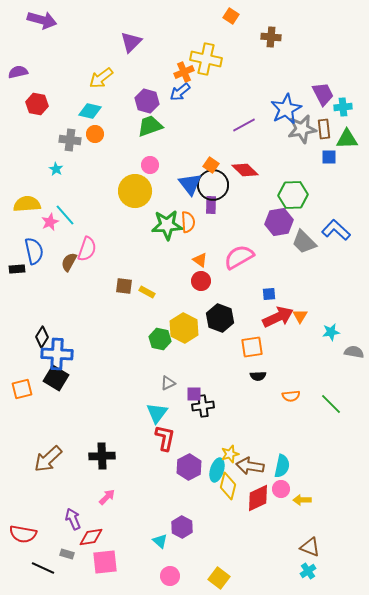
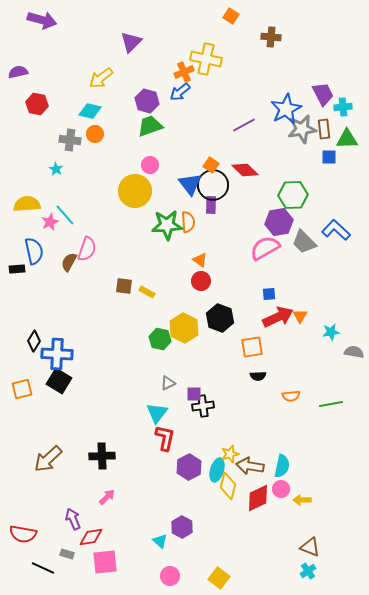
pink semicircle at (239, 257): moved 26 px right, 9 px up
black diamond at (42, 337): moved 8 px left, 4 px down
black square at (56, 378): moved 3 px right, 3 px down
green line at (331, 404): rotated 55 degrees counterclockwise
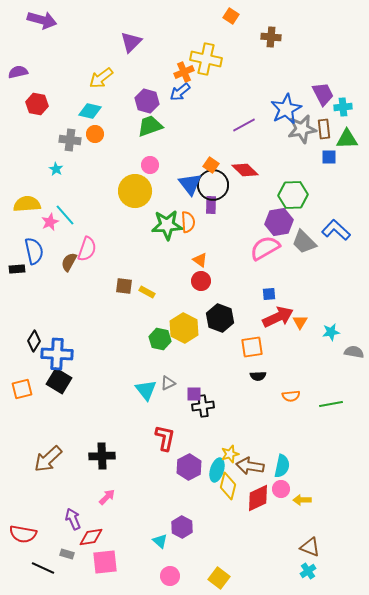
orange triangle at (300, 316): moved 6 px down
cyan triangle at (157, 413): moved 11 px left, 23 px up; rotated 15 degrees counterclockwise
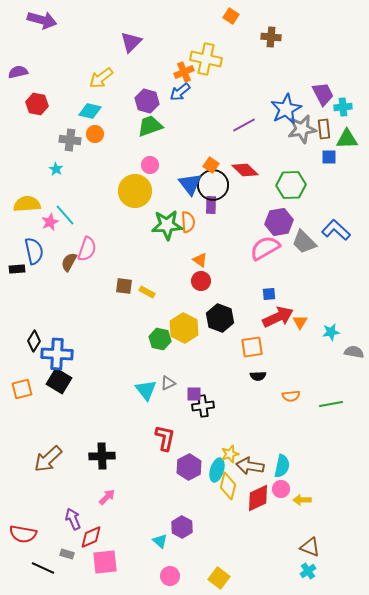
green hexagon at (293, 195): moved 2 px left, 10 px up
red diamond at (91, 537): rotated 15 degrees counterclockwise
